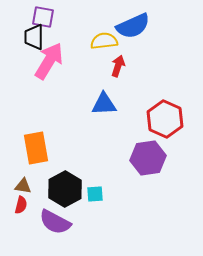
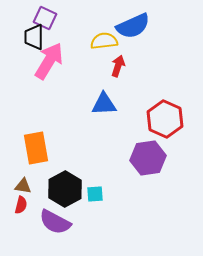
purple square: moved 2 px right, 1 px down; rotated 15 degrees clockwise
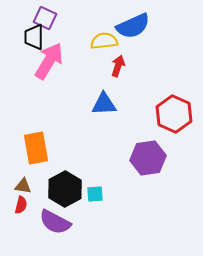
red hexagon: moved 9 px right, 5 px up
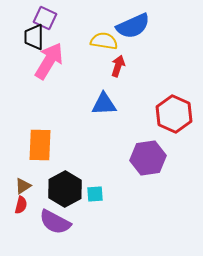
yellow semicircle: rotated 16 degrees clockwise
orange rectangle: moved 4 px right, 3 px up; rotated 12 degrees clockwise
brown triangle: rotated 42 degrees counterclockwise
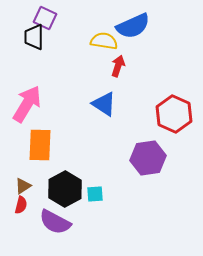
pink arrow: moved 22 px left, 43 px down
blue triangle: rotated 36 degrees clockwise
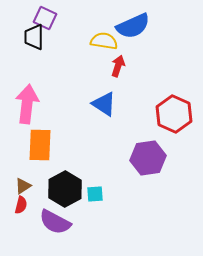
pink arrow: rotated 24 degrees counterclockwise
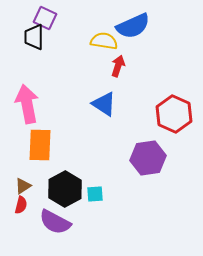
pink arrow: rotated 18 degrees counterclockwise
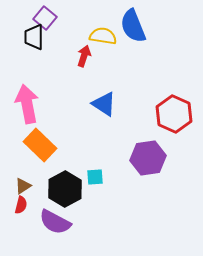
purple square: rotated 15 degrees clockwise
blue semicircle: rotated 92 degrees clockwise
yellow semicircle: moved 1 px left, 5 px up
red arrow: moved 34 px left, 10 px up
orange rectangle: rotated 48 degrees counterclockwise
cyan square: moved 17 px up
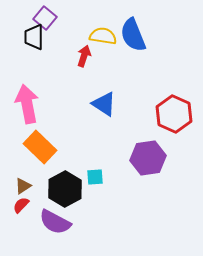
blue semicircle: moved 9 px down
orange rectangle: moved 2 px down
red semicircle: rotated 150 degrees counterclockwise
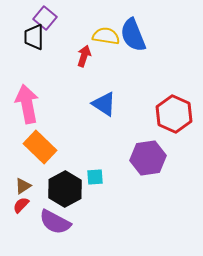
yellow semicircle: moved 3 px right
